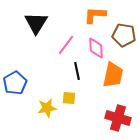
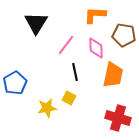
black line: moved 2 px left, 1 px down
yellow square: rotated 24 degrees clockwise
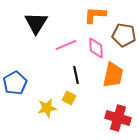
pink line: rotated 30 degrees clockwise
black line: moved 1 px right, 3 px down
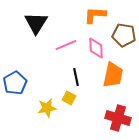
black line: moved 2 px down
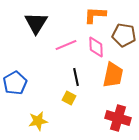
pink diamond: moved 1 px up
yellow star: moved 9 px left, 13 px down
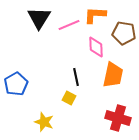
black triangle: moved 3 px right, 5 px up
brown pentagon: moved 2 px up
pink line: moved 3 px right, 20 px up
blue pentagon: moved 1 px right, 1 px down
yellow star: moved 6 px right, 1 px down; rotated 30 degrees clockwise
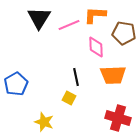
orange trapezoid: rotated 76 degrees clockwise
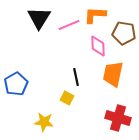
pink diamond: moved 2 px right, 1 px up
orange trapezoid: moved 1 px up; rotated 104 degrees clockwise
yellow square: moved 2 px left
yellow star: rotated 12 degrees counterclockwise
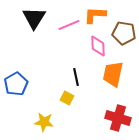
black triangle: moved 5 px left
